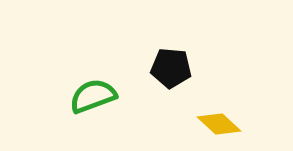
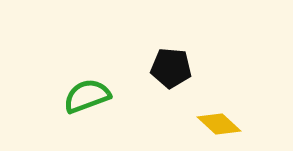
green semicircle: moved 6 px left
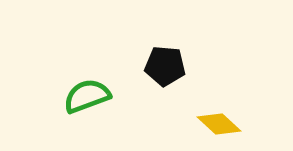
black pentagon: moved 6 px left, 2 px up
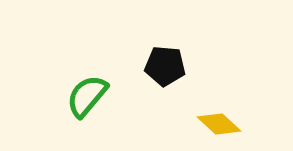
green semicircle: rotated 30 degrees counterclockwise
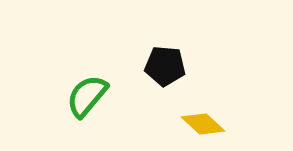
yellow diamond: moved 16 px left
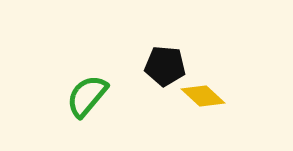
yellow diamond: moved 28 px up
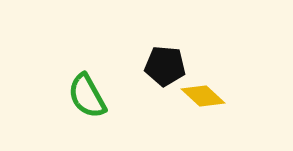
green semicircle: rotated 69 degrees counterclockwise
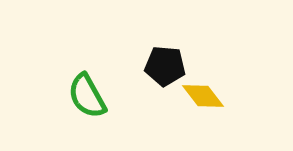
yellow diamond: rotated 9 degrees clockwise
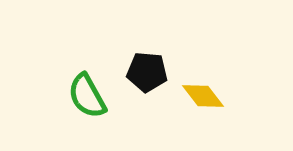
black pentagon: moved 18 px left, 6 px down
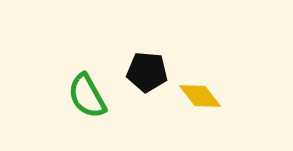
yellow diamond: moved 3 px left
